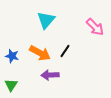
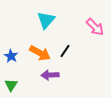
blue star: moved 1 px left; rotated 16 degrees clockwise
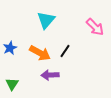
blue star: moved 1 px left, 8 px up; rotated 16 degrees clockwise
green triangle: moved 1 px right, 1 px up
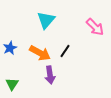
purple arrow: rotated 96 degrees counterclockwise
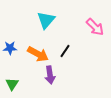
blue star: rotated 24 degrees clockwise
orange arrow: moved 2 px left, 1 px down
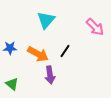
green triangle: rotated 24 degrees counterclockwise
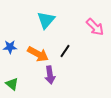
blue star: moved 1 px up
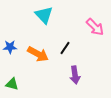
cyan triangle: moved 2 px left, 5 px up; rotated 24 degrees counterclockwise
black line: moved 3 px up
purple arrow: moved 25 px right
green triangle: rotated 24 degrees counterclockwise
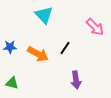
purple arrow: moved 1 px right, 5 px down
green triangle: moved 1 px up
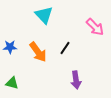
orange arrow: moved 2 px up; rotated 25 degrees clockwise
